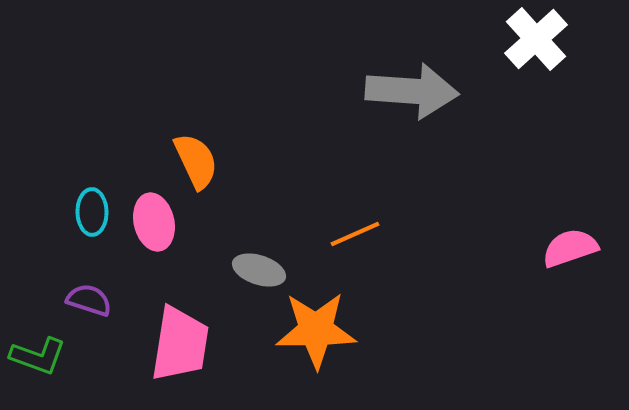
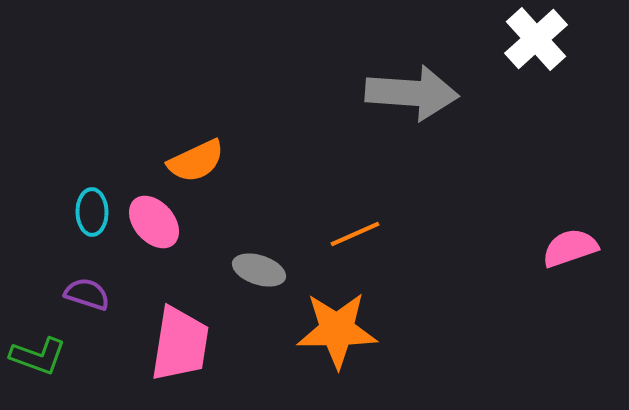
gray arrow: moved 2 px down
orange semicircle: rotated 90 degrees clockwise
pink ellipse: rotated 28 degrees counterclockwise
purple semicircle: moved 2 px left, 6 px up
orange star: moved 21 px right
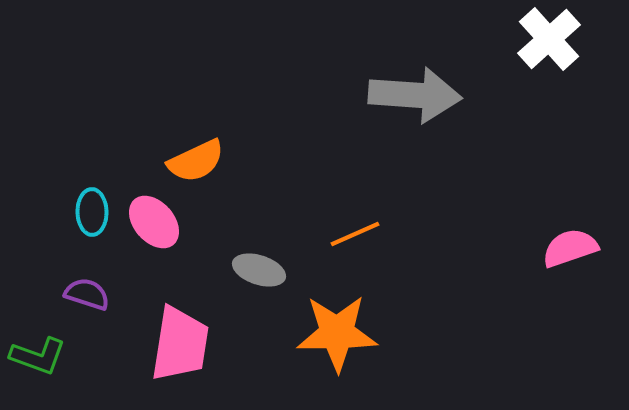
white cross: moved 13 px right
gray arrow: moved 3 px right, 2 px down
orange star: moved 3 px down
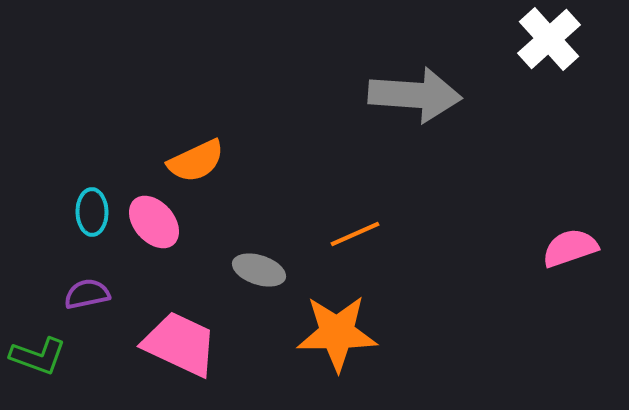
purple semicircle: rotated 30 degrees counterclockwise
pink trapezoid: rotated 74 degrees counterclockwise
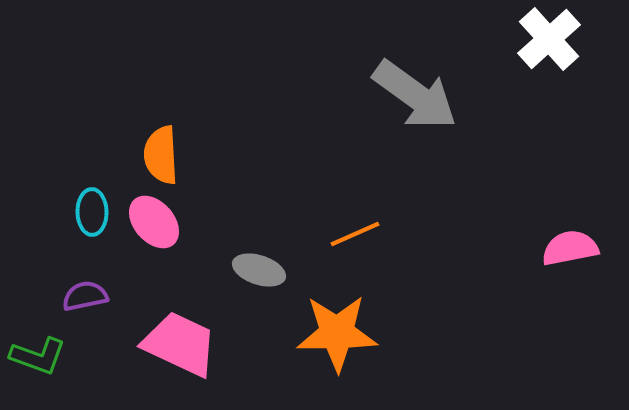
gray arrow: rotated 32 degrees clockwise
orange semicircle: moved 35 px left, 6 px up; rotated 112 degrees clockwise
pink semicircle: rotated 8 degrees clockwise
purple semicircle: moved 2 px left, 2 px down
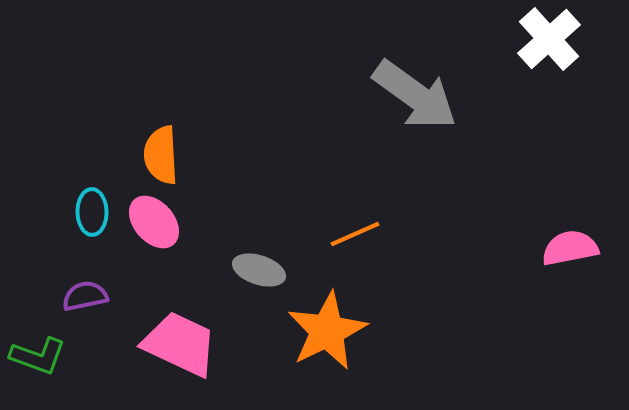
orange star: moved 10 px left, 2 px up; rotated 26 degrees counterclockwise
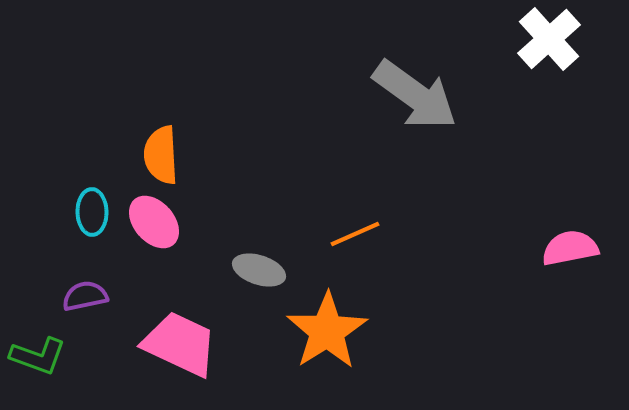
orange star: rotated 6 degrees counterclockwise
